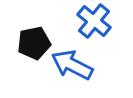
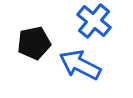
blue arrow: moved 8 px right
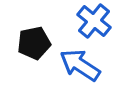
blue arrow: rotated 6 degrees clockwise
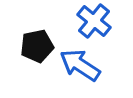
black pentagon: moved 3 px right, 3 px down
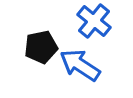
black pentagon: moved 4 px right, 1 px down
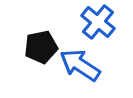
blue cross: moved 4 px right, 1 px down
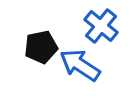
blue cross: moved 3 px right, 4 px down
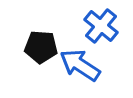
black pentagon: rotated 16 degrees clockwise
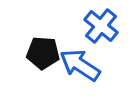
black pentagon: moved 2 px right, 6 px down
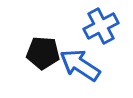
blue cross: rotated 24 degrees clockwise
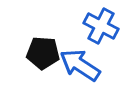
blue cross: rotated 36 degrees counterclockwise
